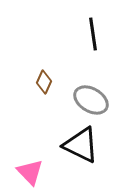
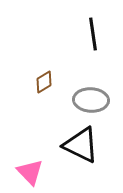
brown diamond: rotated 35 degrees clockwise
gray ellipse: rotated 28 degrees counterclockwise
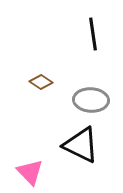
brown diamond: moved 3 px left; rotated 65 degrees clockwise
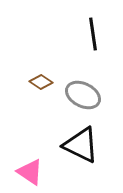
gray ellipse: moved 8 px left, 5 px up; rotated 24 degrees clockwise
pink triangle: rotated 12 degrees counterclockwise
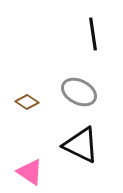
brown diamond: moved 14 px left, 20 px down
gray ellipse: moved 4 px left, 3 px up
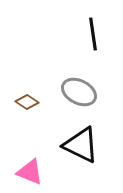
pink triangle: rotated 12 degrees counterclockwise
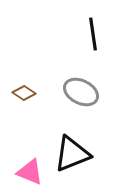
gray ellipse: moved 2 px right
brown diamond: moved 3 px left, 9 px up
black triangle: moved 9 px left, 9 px down; rotated 48 degrees counterclockwise
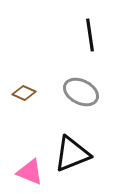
black line: moved 3 px left, 1 px down
brown diamond: rotated 10 degrees counterclockwise
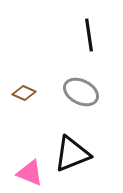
black line: moved 1 px left
pink triangle: moved 1 px down
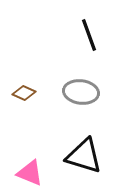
black line: rotated 12 degrees counterclockwise
gray ellipse: rotated 20 degrees counterclockwise
black triangle: moved 12 px right, 2 px down; rotated 39 degrees clockwise
